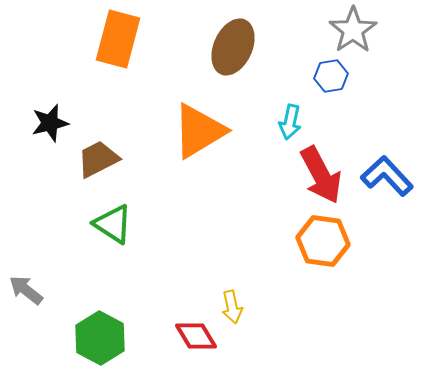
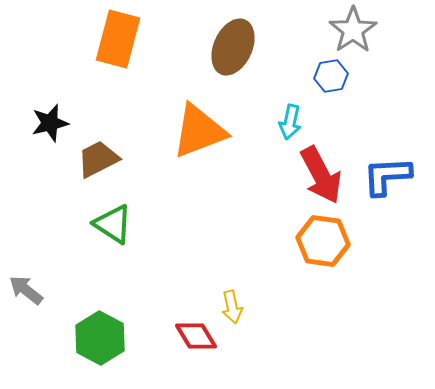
orange triangle: rotated 10 degrees clockwise
blue L-shape: rotated 50 degrees counterclockwise
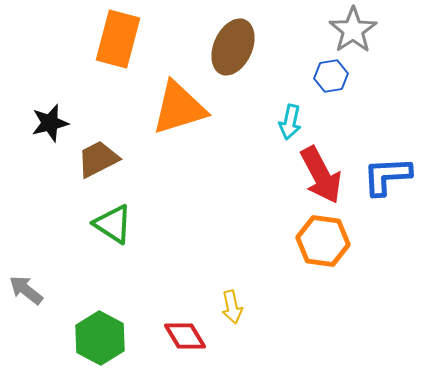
orange triangle: moved 20 px left, 23 px up; rotated 4 degrees clockwise
red diamond: moved 11 px left
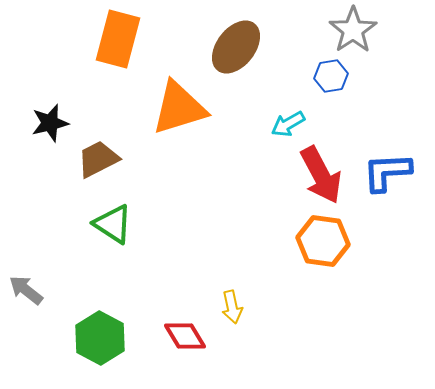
brown ellipse: moved 3 px right; rotated 14 degrees clockwise
cyan arrow: moved 2 px left, 2 px down; rotated 48 degrees clockwise
blue L-shape: moved 4 px up
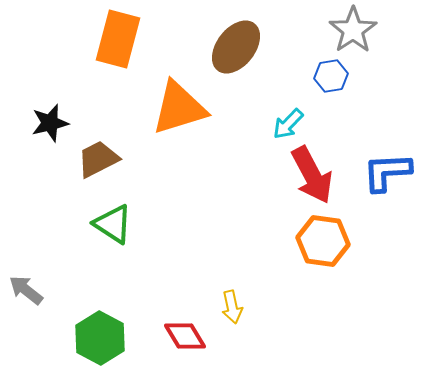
cyan arrow: rotated 16 degrees counterclockwise
red arrow: moved 9 px left
